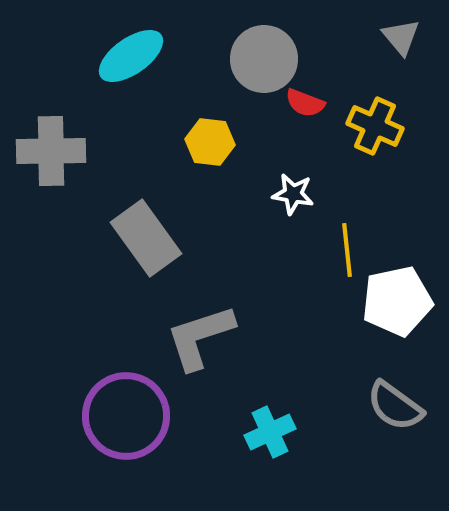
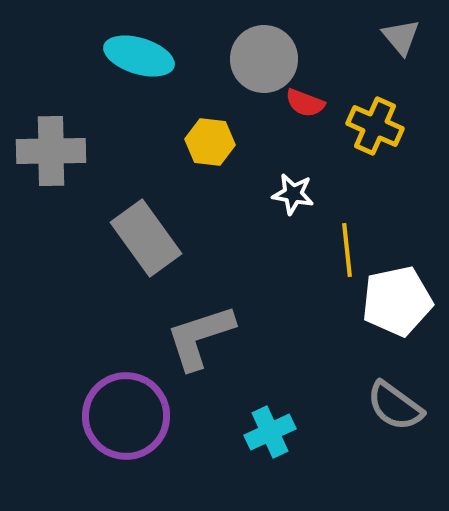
cyan ellipse: moved 8 px right; rotated 52 degrees clockwise
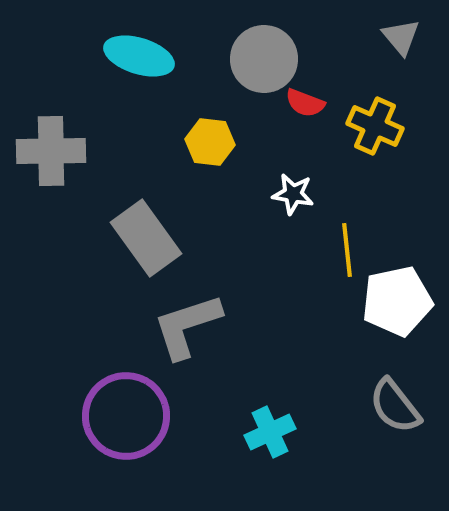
gray L-shape: moved 13 px left, 11 px up
gray semicircle: rotated 16 degrees clockwise
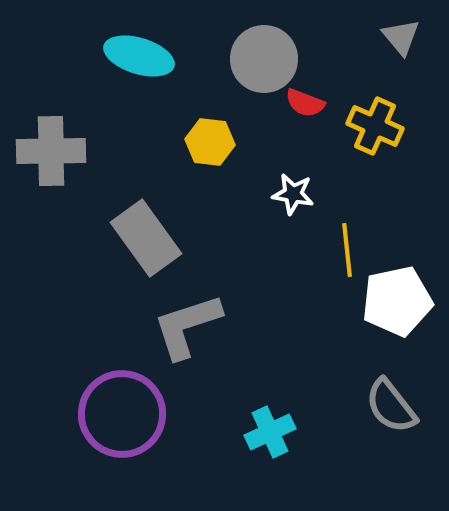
gray semicircle: moved 4 px left
purple circle: moved 4 px left, 2 px up
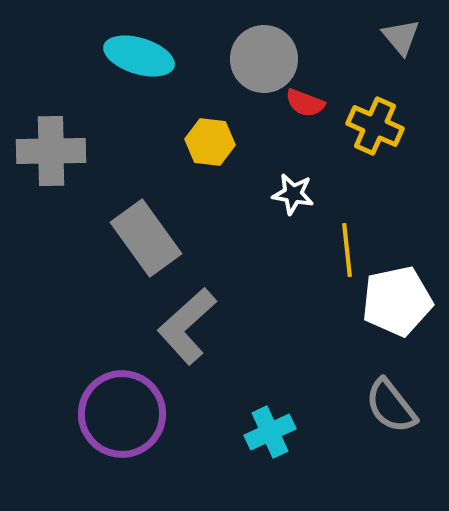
gray L-shape: rotated 24 degrees counterclockwise
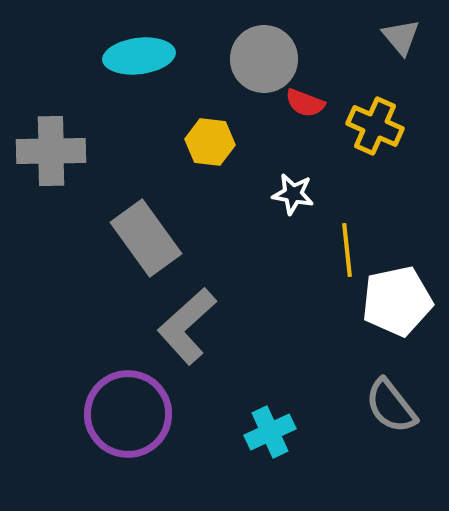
cyan ellipse: rotated 24 degrees counterclockwise
purple circle: moved 6 px right
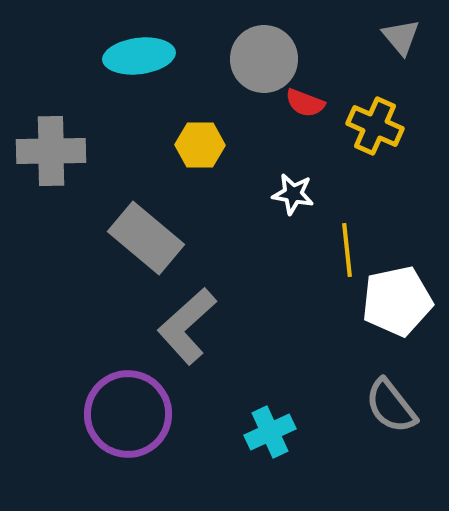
yellow hexagon: moved 10 px left, 3 px down; rotated 6 degrees counterclockwise
gray rectangle: rotated 14 degrees counterclockwise
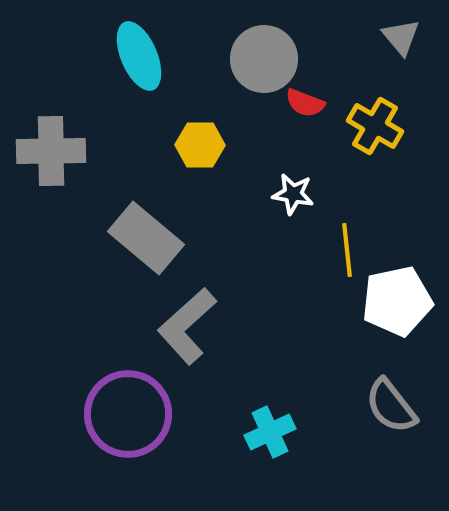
cyan ellipse: rotated 74 degrees clockwise
yellow cross: rotated 6 degrees clockwise
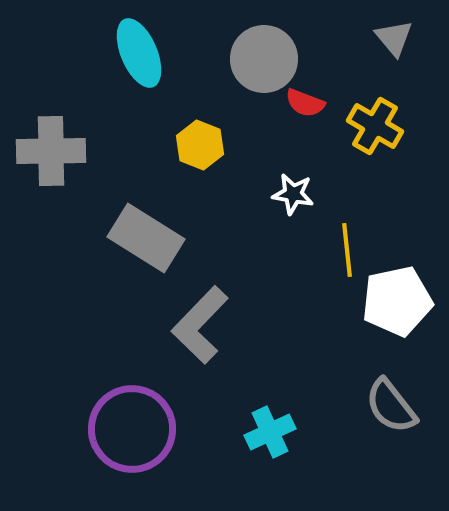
gray triangle: moved 7 px left, 1 px down
cyan ellipse: moved 3 px up
yellow hexagon: rotated 21 degrees clockwise
gray rectangle: rotated 8 degrees counterclockwise
gray L-shape: moved 13 px right, 1 px up; rotated 4 degrees counterclockwise
purple circle: moved 4 px right, 15 px down
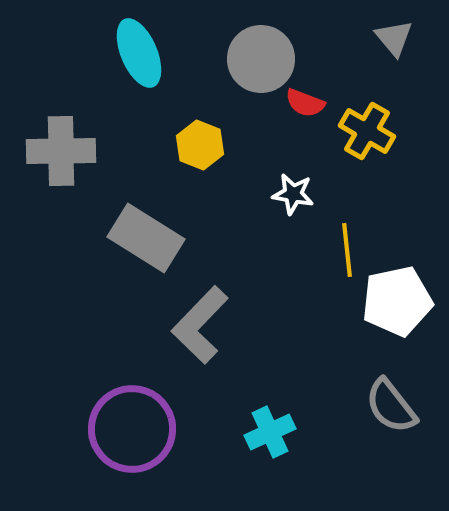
gray circle: moved 3 px left
yellow cross: moved 8 px left, 5 px down
gray cross: moved 10 px right
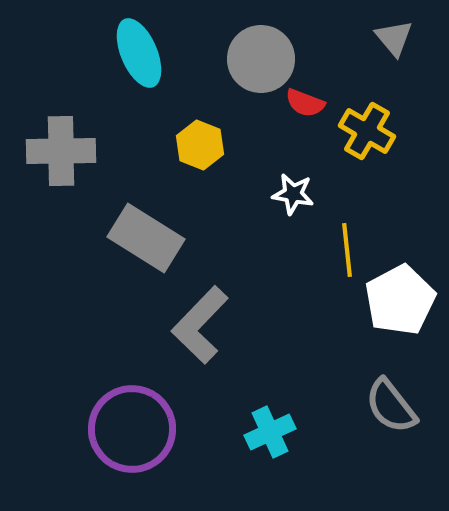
white pentagon: moved 3 px right, 1 px up; rotated 16 degrees counterclockwise
